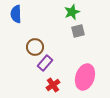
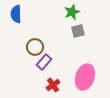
purple rectangle: moved 1 px left, 1 px up
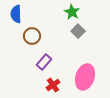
green star: rotated 21 degrees counterclockwise
gray square: rotated 32 degrees counterclockwise
brown circle: moved 3 px left, 11 px up
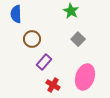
green star: moved 1 px left, 1 px up
gray square: moved 8 px down
brown circle: moved 3 px down
red cross: rotated 24 degrees counterclockwise
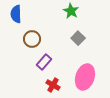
gray square: moved 1 px up
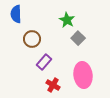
green star: moved 4 px left, 9 px down
pink ellipse: moved 2 px left, 2 px up; rotated 25 degrees counterclockwise
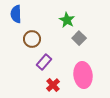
gray square: moved 1 px right
red cross: rotated 16 degrees clockwise
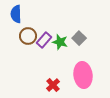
green star: moved 7 px left, 22 px down; rotated 14 degrees counterclockwise
brown circle: moved 4 px left, 3 px up
purple rectangle: moved 22 px up
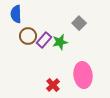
gray square: moved 15 px up
green star: rotated 28 degrees counterclockwise
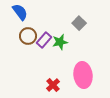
blue semicircle: moved 4 px right, 2 px up; rotated 144 degrees clockwise
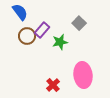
brown circle: moved 1 px left
purple rectangle: moved 2 px left, 10 px up
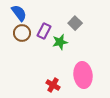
blue semicircle: moved 1 px left, 1 px down
gray square: moved 4 px left
purple rectangle: moved 2 px right, 1 px down; rotated 14 degrees counterclockwise
brown circle: moved 5 px left, 3 px up
red cross: rotated 16 degrees counterclockwise
